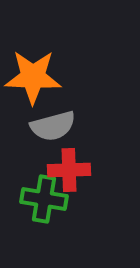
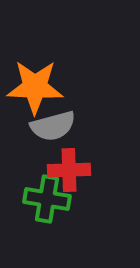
orange star: moved 2 px right, 10 px down
green cross: moved 3 px right
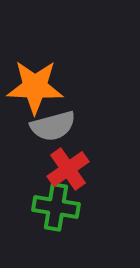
red cross: moved 1 px left, 1 px up; rotated 33 degrees counterclockwise
green cross: moved 9 px right, 8 px down
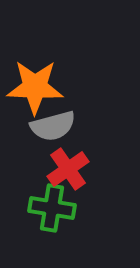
green cross: moved 4 px left, 1 px down
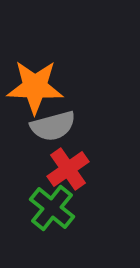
green cross: rotated 30 degrees clockwise
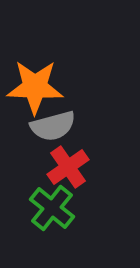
red cross: moved 2 px up
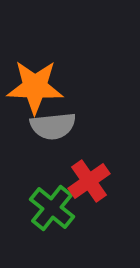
gray semicircle: rotated 9 degrees clockwise
red cross: moved 21 px right, 14 px down
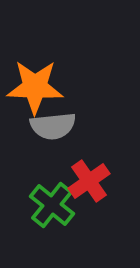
green cross: moved 3 px up
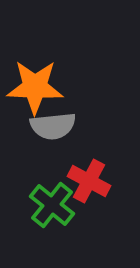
red cross: rotated 27 degrees counterclockwise
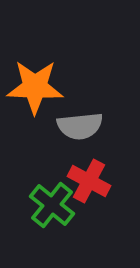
gray semicircle: moved 27 px right
